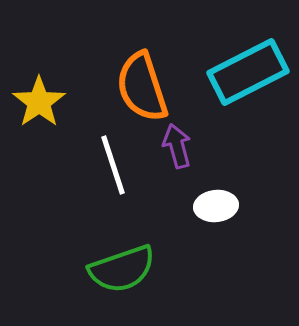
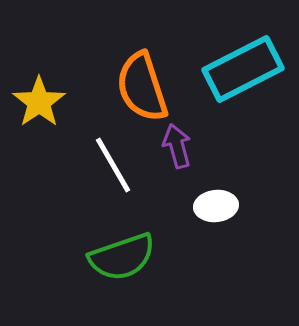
cyan rectangle: moved 5 px left, 3 px up
white line: rotated 12 degrees counterclockwise
green semicircle: moved 12 px up
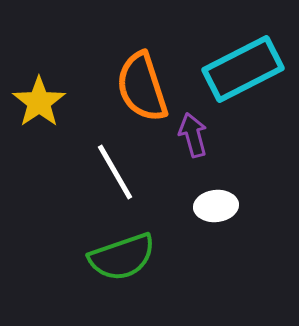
purple arrow: moved 16 px right, 11 px up
white line: moved 2 px right, 7 px down
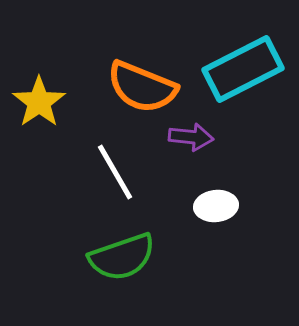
orange semicircle: rotated 50 degrees counterclockwise
purple arrow: moved 2 px left, 2 px down; rotated 111 degrees clockwise
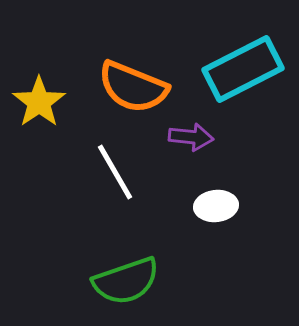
orange semicircle: moved 9 px left
green semicircle: moved 4 px right, 24 px down
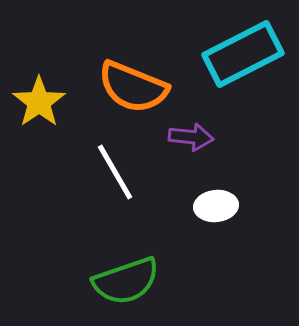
cyan rectangle: moved 15 px up
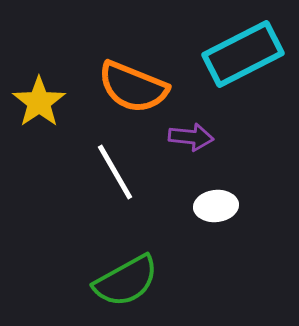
green semicircle: rotated 10 degrees counterclockwise
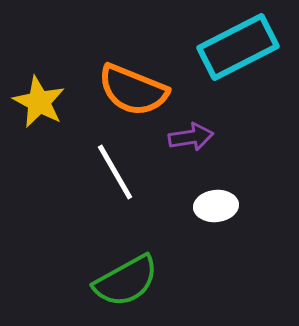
cyan rectangle: moved 5 px left, 7 px up
orange semicircle: moved 3 px down
yellow star: rotated 10 degrees counterclockwise
purple arrow: rotated 15 degrees counterclockwise
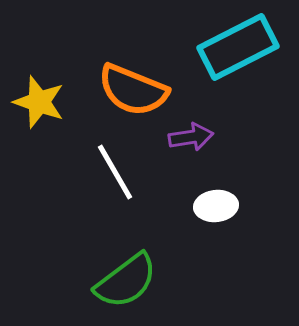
yellow star: rotated 8 degrees counterclockwise
green semicircle: rotated 8 degrees counterclockwise
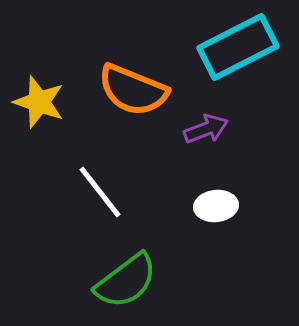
purple arrow: moved 15 px right, 8 px up; rotated 12 degrees counterclockwise
white line: moved 15 px left, 20 px down; rotated 8 degrees counterclockwise
